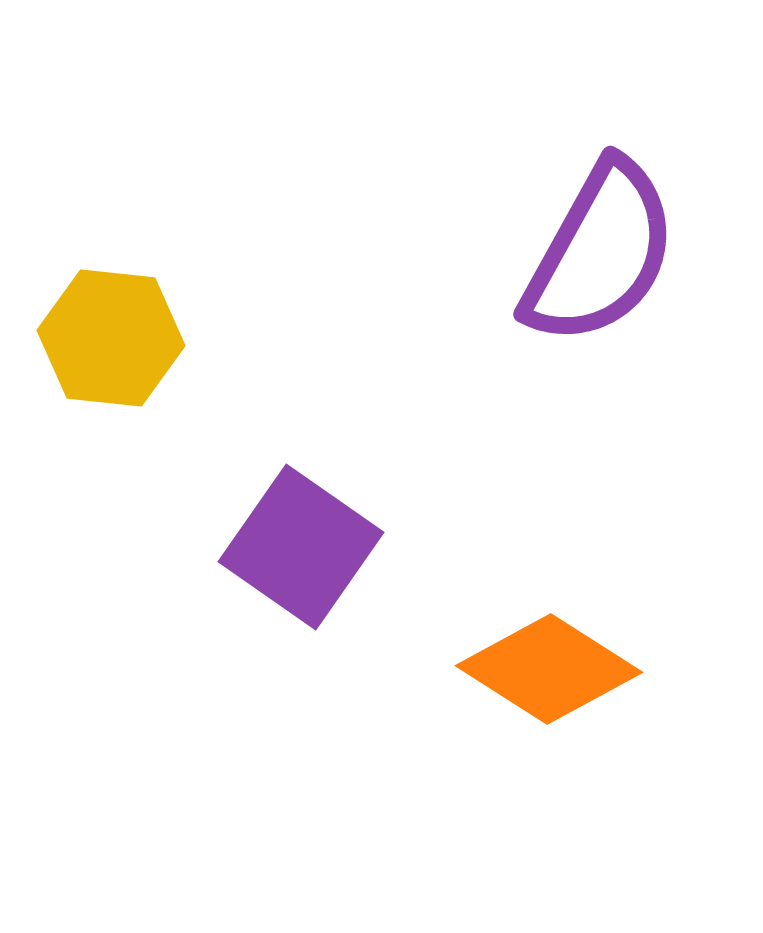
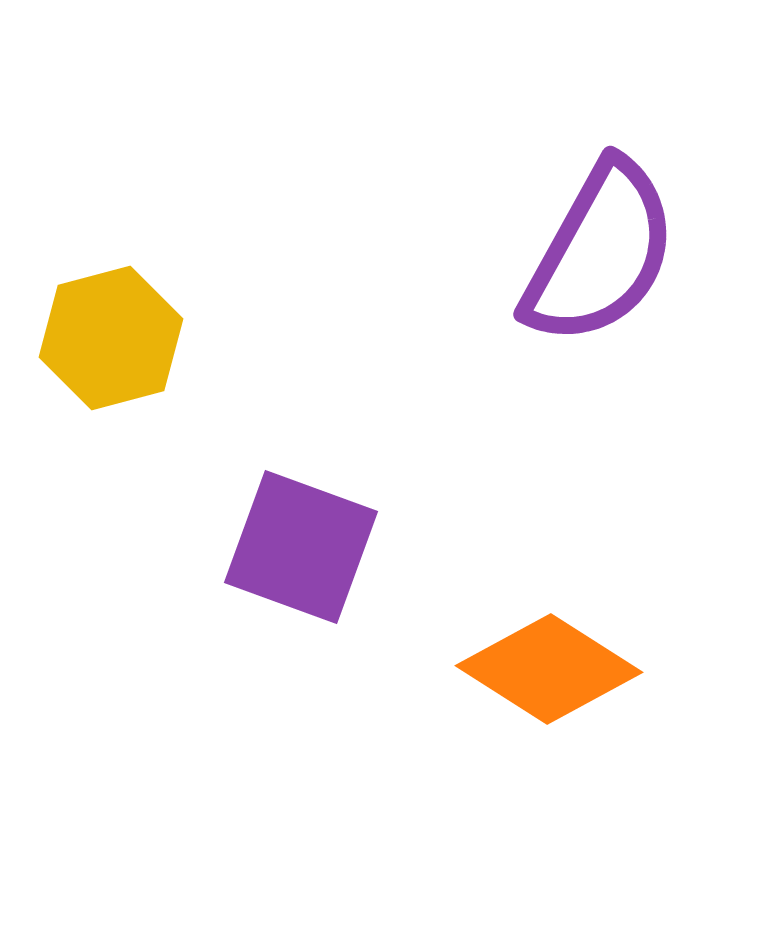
yellow hexagon: rotated 21 degrees counterclockwise
purple square: rotated 15 degrees counterclockwise
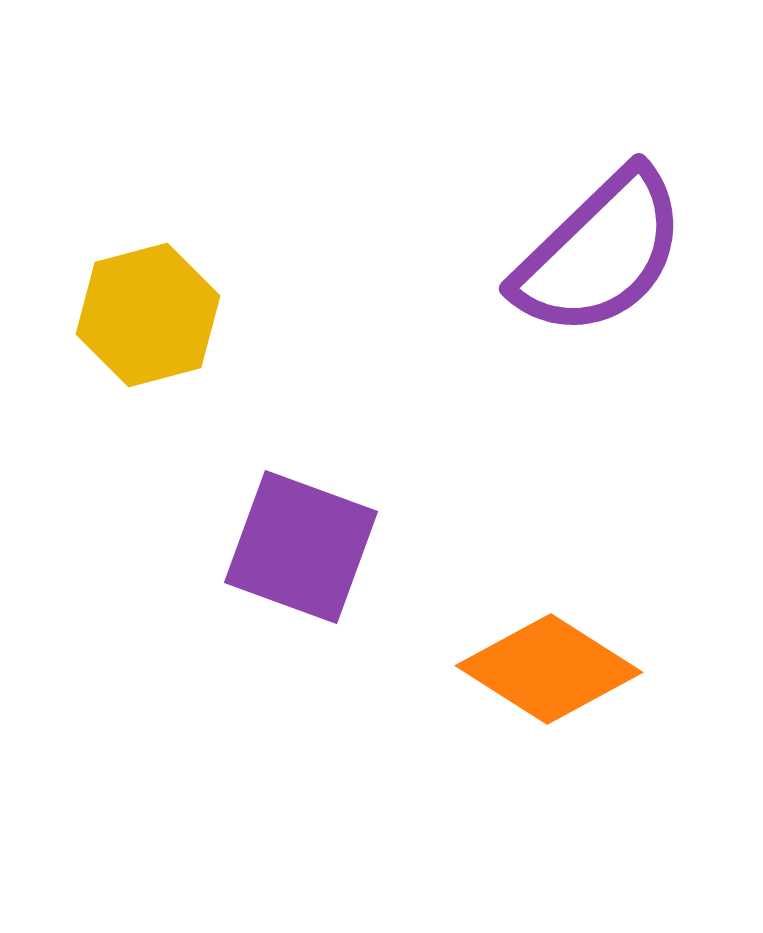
purple semicircle: rotated 17 degrees clockwise
yellow hexagon: moved 37 px right, 23 px up
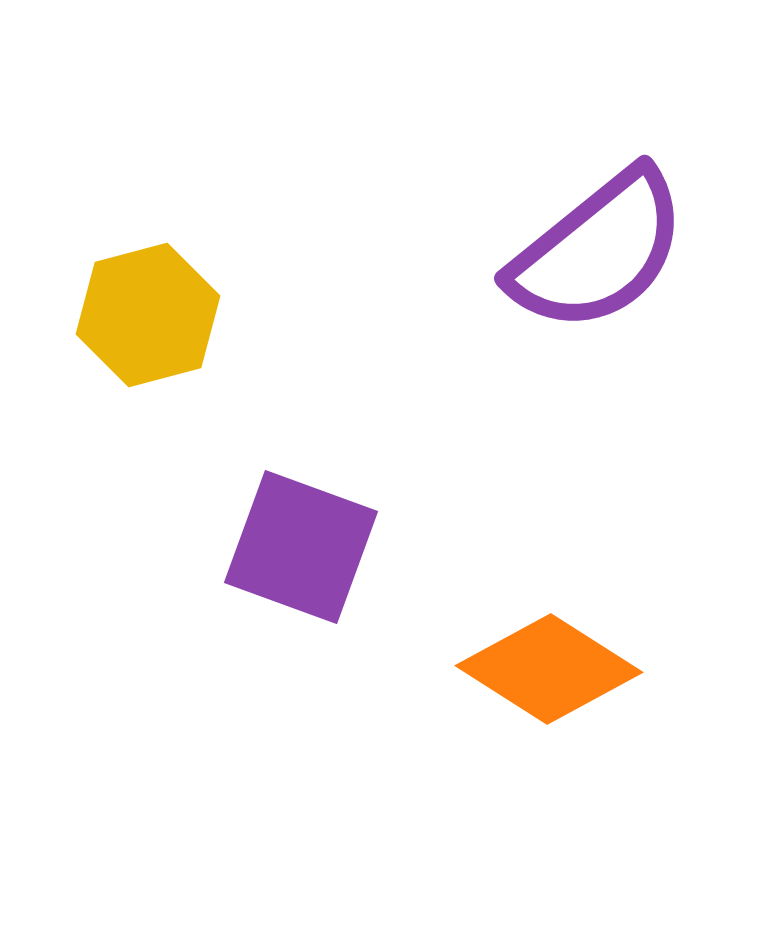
purple semicircle: moved 2 px left, 2 px up; rotated 5 degrees clockwise
